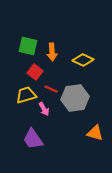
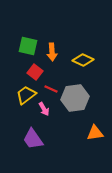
yellow trapezoid: rotated 20 degrees counterclockwise
orange triangle: rotated 24 degrees counterclockwise
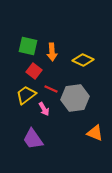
red square: moved 1 px left, 1 px up
orange triangle: rotated 30 degrees clockwise
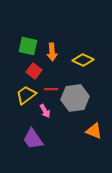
red line: rotated 24 degrees counterclockwise
pink arrow: moved 1 px right, 2 px down
orange triangle: moved 1 px left, 2 px up
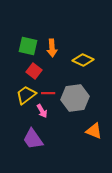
orange arrow: moved 4 px up
red line: moved 3 px left, 4 px down
pink arrow: moved 3 px left
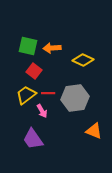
orange arrow: rotated 90 degrees clockwise
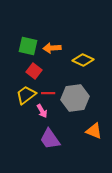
purple trapezoid: moved 17 px right
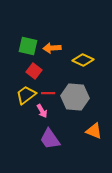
gray hexagon: moved 1 px up; rotated 12 degrees clockwise
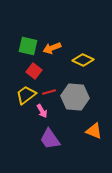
orange arrow: rotated 18 degrees counterclockwise
red line: moved 1 px right, 1 px up; rotated 16 degrees counterclockwise
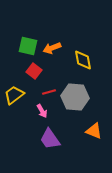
yellow diamond: rotated 55 degrees clockwise
yellow trapezoid: moved 12 px left
